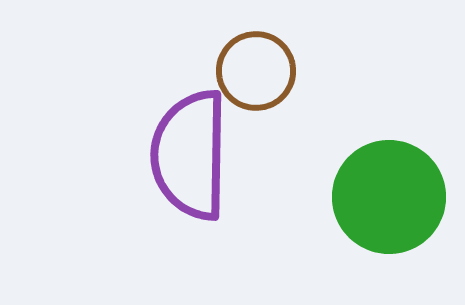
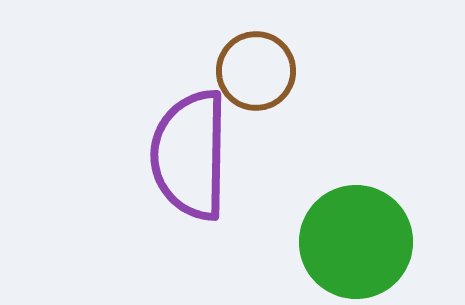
green circle: moved 33 px left, 45 px down
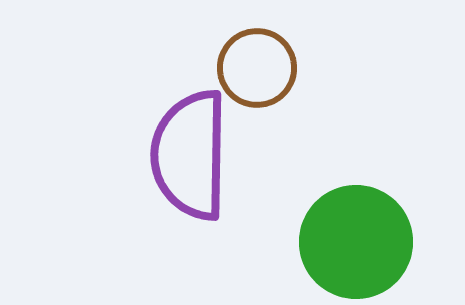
brown circle: moved 1 px right, 3 px up
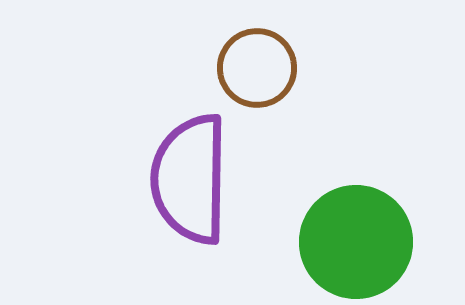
purple semicircle: moved 24 px down
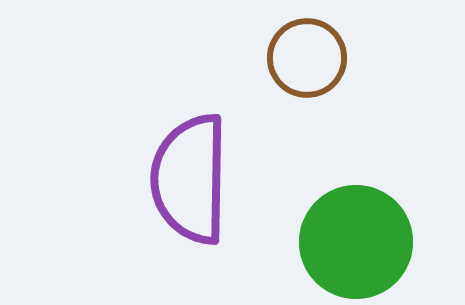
brown circle: moved 50 px right, 10 px up
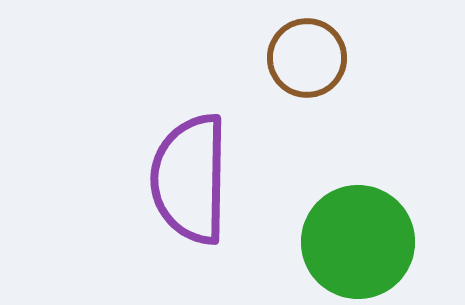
green circle: moved 2 px right
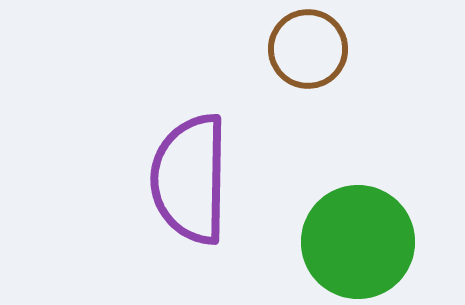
brown circle: moved 1 px right, 9 px up
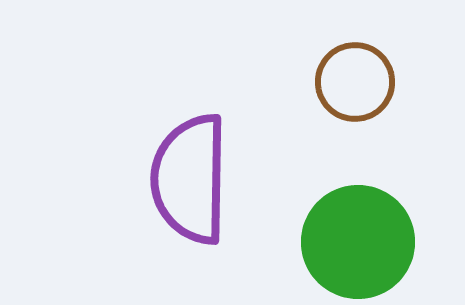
brown circle: moved 47 px right, 33 px down
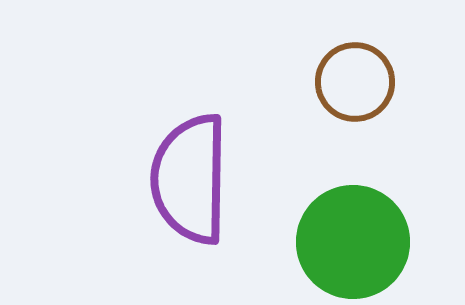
green circle: moved 5 px left
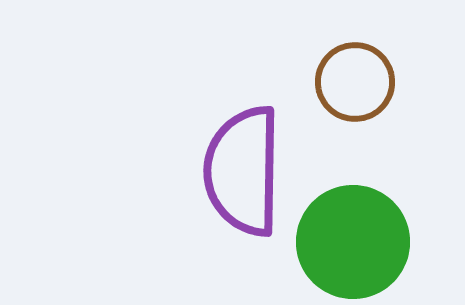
purple semicircle: moved 53 px right, 8 px up
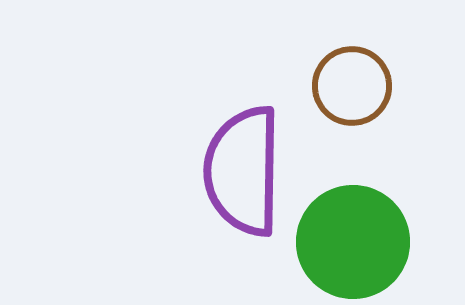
brown circle: moved 3 px left, 4 px down
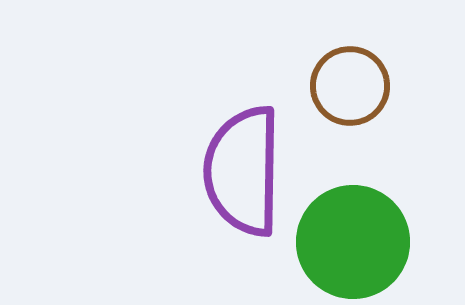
brown circle: moved 2 px left
